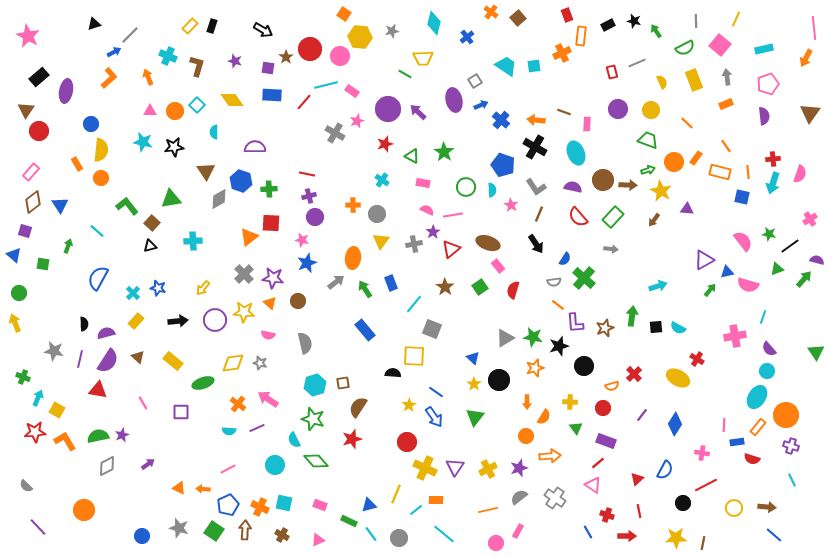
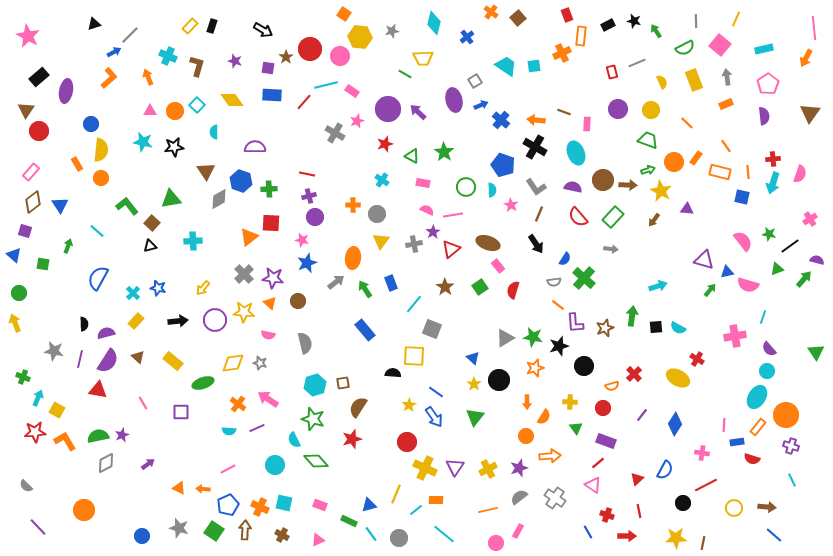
pink pentagon at (768, 84): rotated 15 degrees counterclockwise
purple triangle at (704, 260): rotated 45 degrees clockwise
gray diamond at (107, 466): moved 1 px left, 3 px up
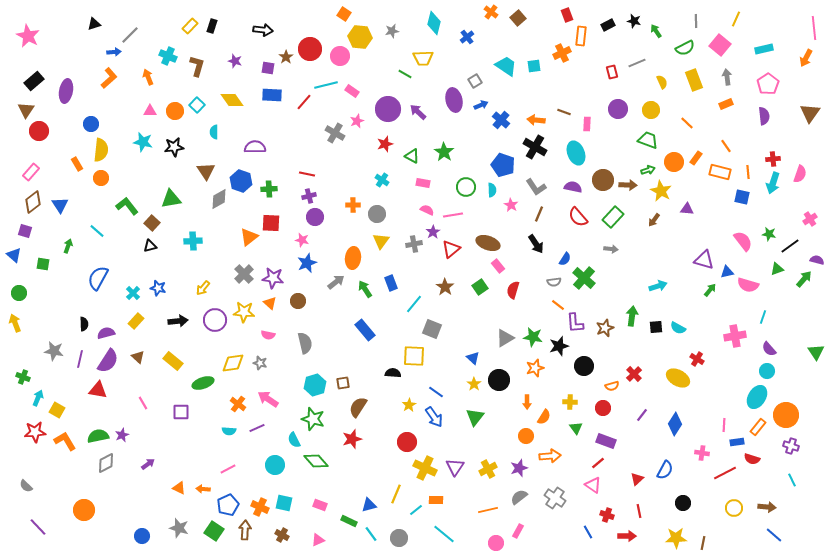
black arrow at (263, 30): rotated 24 degrees counterclockwise
blue arrow at (114, 52): rotated 24 degrees clockwise
black rectangle at (39, 77): moved 5 px left, 4 px down
red line at (706, 485): moved 19 px right, 12 px up
